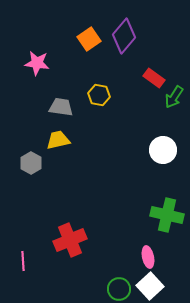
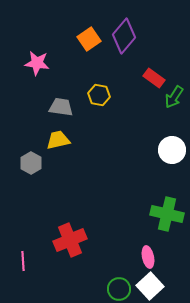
white circle: moved 9 px right
green cross: moved 1 px up
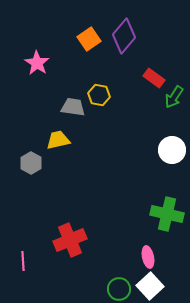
pink star: rotated 25 degrees clockwise
gray trapezoid: moved 12 px right
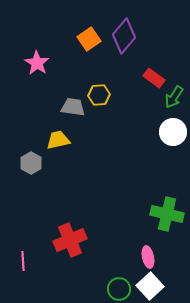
yellow hexagon: rotated 15 degrees counterclockwise
white circle: moved 1 px right, 18 px up
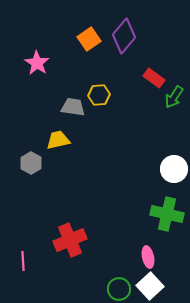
white circle: moved 1 px right, 37 px down
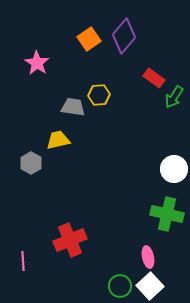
green circle: moved 1 px right, 3 px up
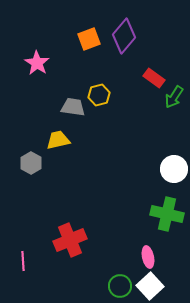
orange square: rotated 15 degrees clockwise
yellow hexagon: rotated 10 degrees counterclockwise
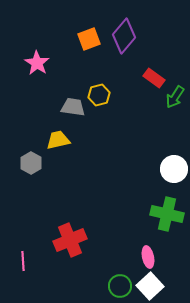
green arrow: moved 1 px right
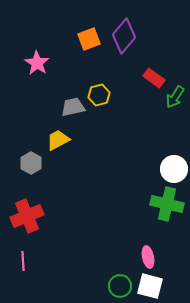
gray trapezoid: rotated 20 degrees counterclockwise
yellow trapezoid: rotated 15 degrees counterclockwise
green cross: moved 10 px up
red cross: moved 43 px left, 24 px up
white square: rotated 32 degrees counterclockwise
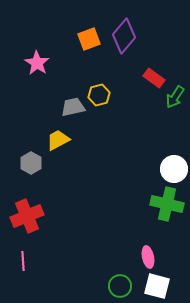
white square: moved 7 px right
